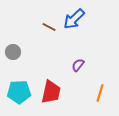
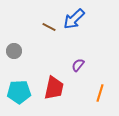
gray circle: moved 1 px right, 1 px up
red trapezoid: moved 3 px right, 4 px up
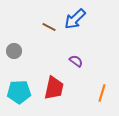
blue arrow: moved 1 px right
purple semicircle: moved 2 px left, 4 px up; rotated 88 degrees clockwise
orange line: moved 2 px right
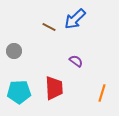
red trapezoid: rotated 15 degrees counterclockwise
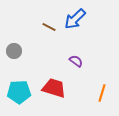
red trapezoid: rotated 70 degrees counterclockwise
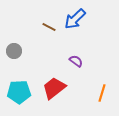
red trapezoid: rotated 55 degrees counterclockwise
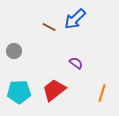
purple semicircle: moved 2 px down
red trapezoid: moved 2 px down
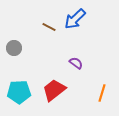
gray circle: moved 3 px up
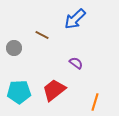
brown line: moved 7 px left, 8 px down
orange line: moved 7 px left, 9 px down
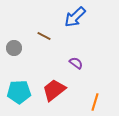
blue arrow: moved 2 px up
brown line: moved 2 px right, 1 px down
